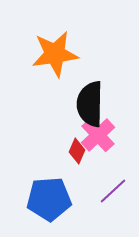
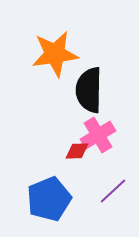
black semicircle: moved 1 px left, 14 px up
pink cross: rotated 12 degrees clockwise
red diamond: rotated 65 degrees clockwise
blue pentagon: rotated 18 degrees counterclockwise
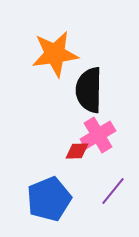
purple line: rotated 8 degrees counterclockwise
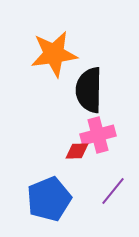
orange star: moved 1 px left
pink cross: rotated 16 degrees clockwise
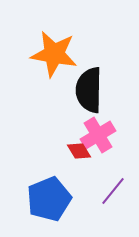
orange star: rotated 18 degrees clockwise
pink cross: rotated 16 degrees counterclockwise
red diamond: moved 2 px right; rotated 60 degrees clockwise
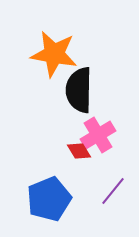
black semicircle: moved 10 px left
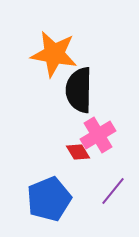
red diamond: moved 1 px left, 1 px down
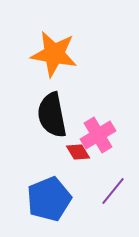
black semicircle: moved 27 px left, 25 px down; rotated 12 degrees counterclockwise
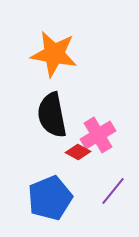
red diamond: rotated 30 degrees counterclockwise
blue pentagon: moved 1 px right, 1 px up
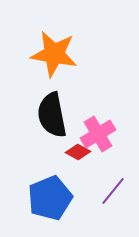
pink cross: moved 1 px up
